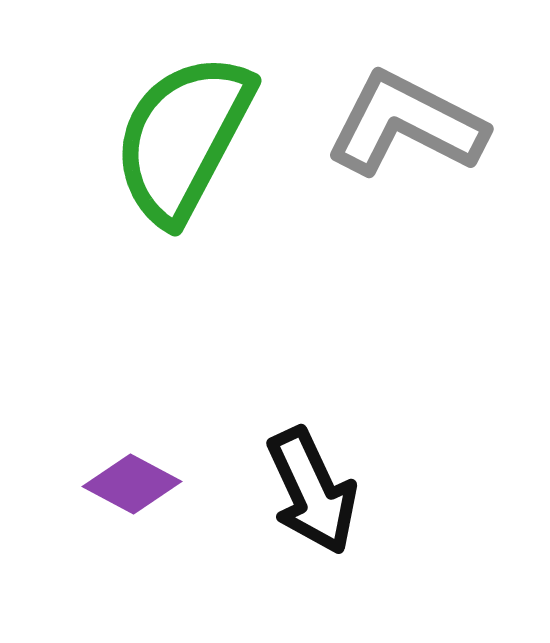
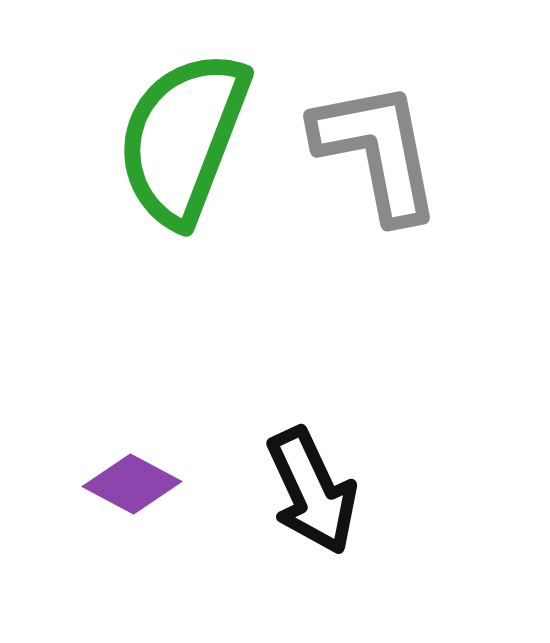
gray L-shape: moved 29 px left, 27 px down; rotated 52 degrees clockwise
green semicircle: rotated 7 degrees counterclockwise
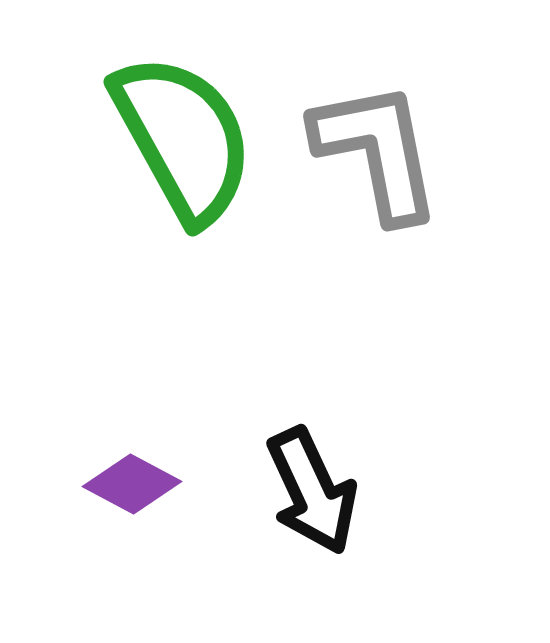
green semicircle: rotated 130 degrees clockwise
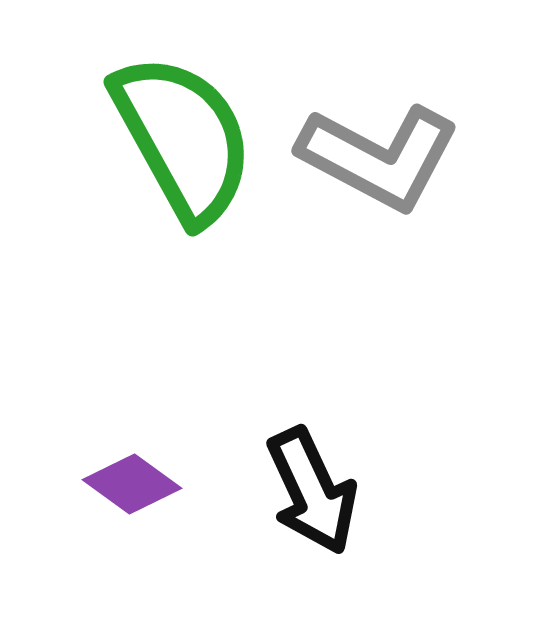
gray L-shape: moved 2 px right, 6 px down; rotated 129 degrees clockwise
purple diamond: rotated 8 degrees clockwise
